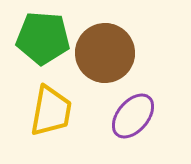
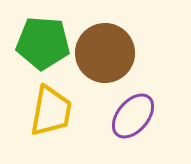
green pentagon: moved 5 px down
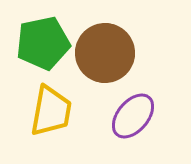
green pentagon: rotated 16 degrees counterclockwise
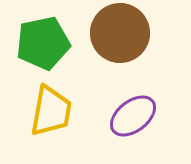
brown circle: moved 15 px right, 20 px up
purple ellipse: rotated 12 degrees clockwise
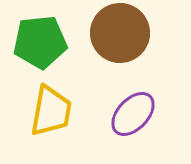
green pentagon: moved 3 px left, 1 px up; rotated 6 degrees clockwise
purple ellipse: moved 2 px up; rotated 9 degrees counterclockwise
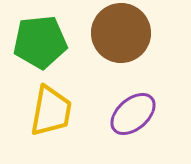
brown circle: moved 1 px right
purple ellipse: rotated 6 degrees clockwise
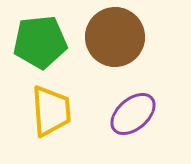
brown circle: moved 6 px left, 4 px down
yellow trapezoid: rotated 14 degrees counterclockwise
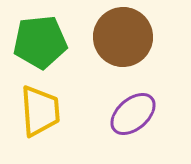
brown circle: moved 8 px right
yellow trapezoid: moved 11 px left
